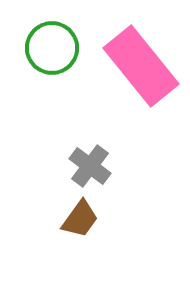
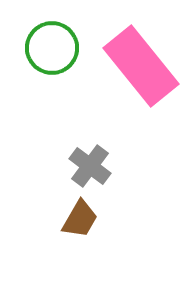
brown trapezoid: rotated 6 degrees counterclockwise
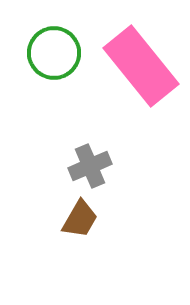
green circle: moved 2 px right, 5 px down
gray cross: rotated 30 degrees clockwise
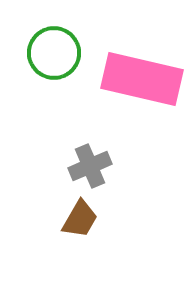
pink rectangle: moved 1 px right, 13 px down; rotated 38 degrees counterclockwise
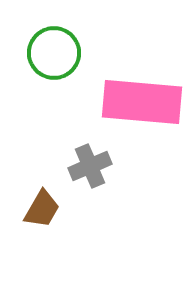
pink rectangle: moved 23 px down; rotated 8 degrees counterclockwise
brown trapezoid: moved 38 px left, 10 px up
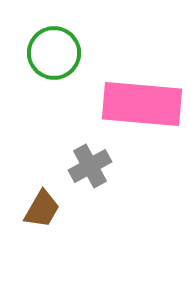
pink rectangle: moved 2 px down
gray cross: rotated 6 degrees counterclockwise
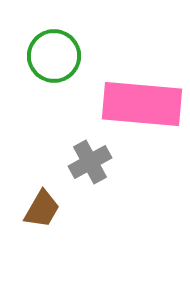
green circle: moved 3 px down
gray cross: moved 4 px up
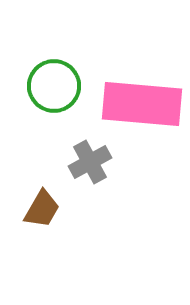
green circle: moved 30 px down
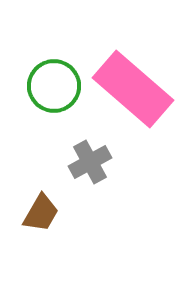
pink rectangle: moved 9 px left, 15 px up; rotated 36 degrees clockwise
brown trapezoid: moved 1 px left, 4 px down
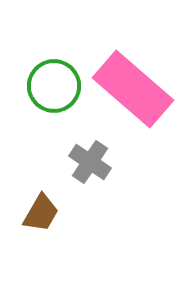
gray cross: rotated 27 degrees counterclockwise
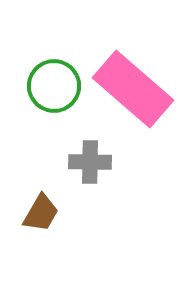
gray cross: rotated 33 degrees counterclockwise
